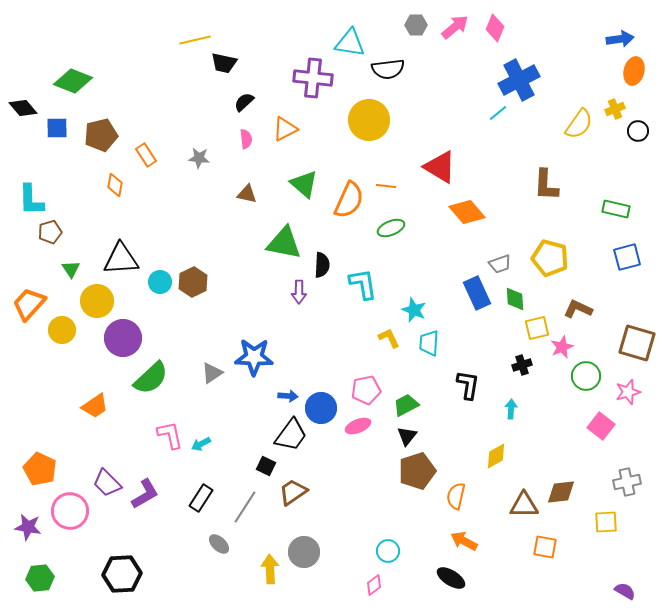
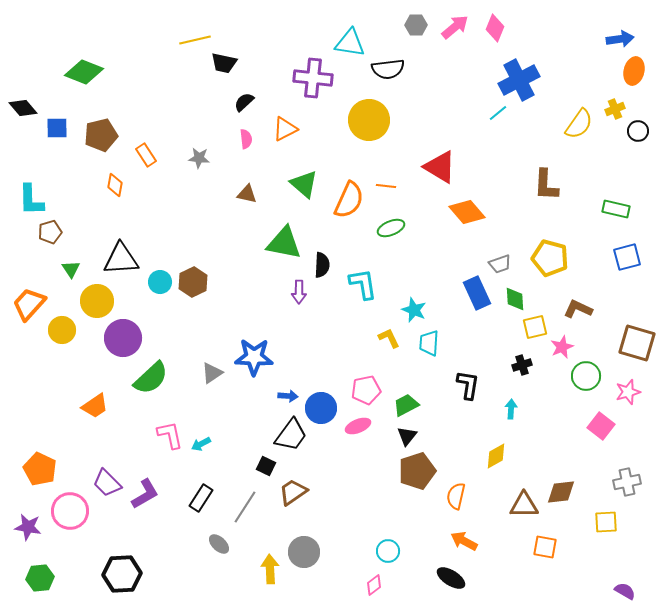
green diamond at (73, 81): moved 11 px right, 9 px up
yellow square at (537, 328): moved 2 px left, 1 px up
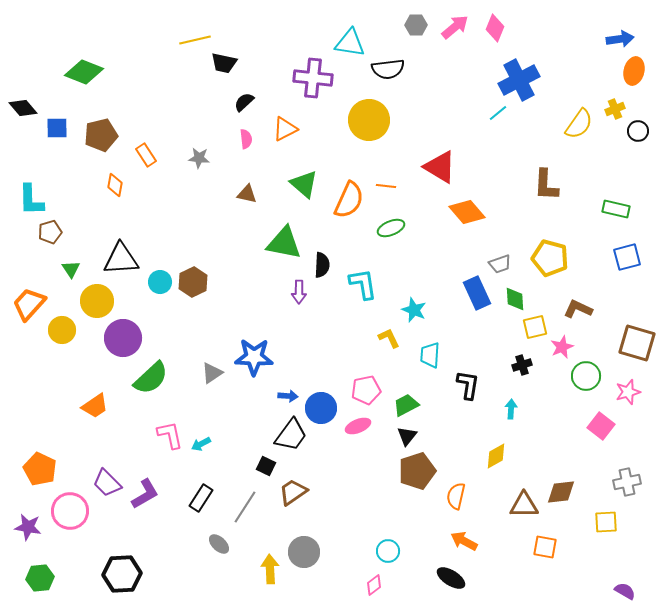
cyan trapezoid at (429, 343): moved 1 px right, 12 px down
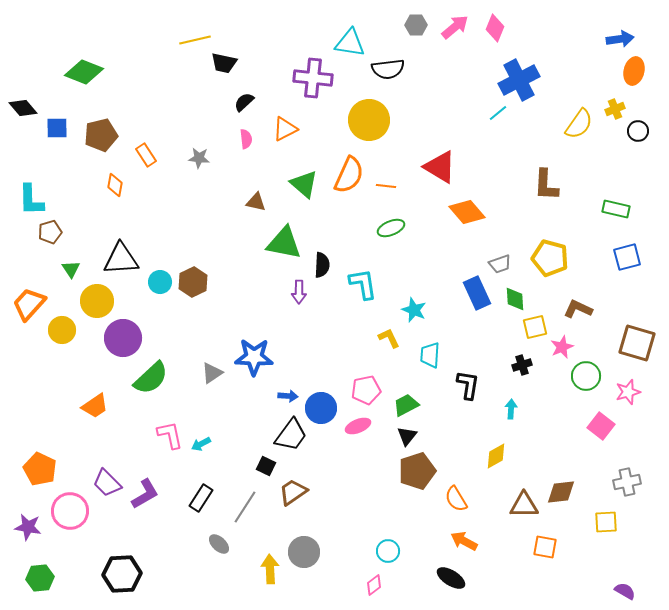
brown triangle at (247, 194): moved 9 px right, 8 px down
orange semicircle at (349, 200): moved 25 px up
orange semicircle at (456, 496): moved 3 px down; rotated 44 degrees counterclockwise
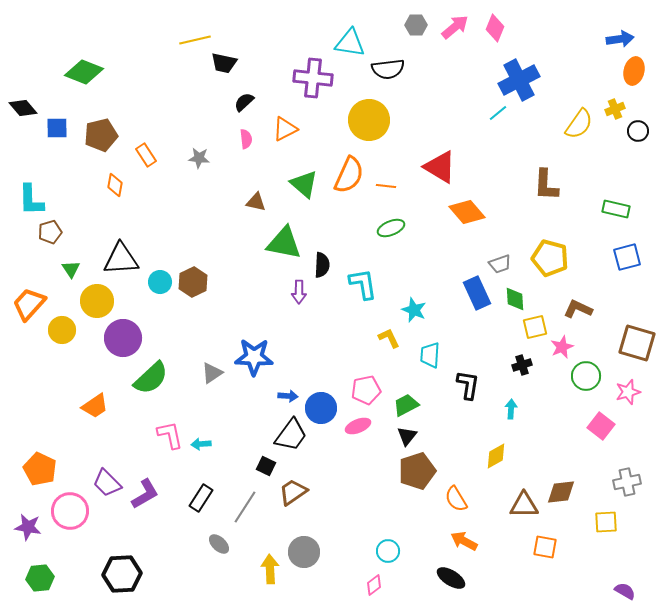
cyan arrow at (201, 444): rotated 24 degrees clockwise
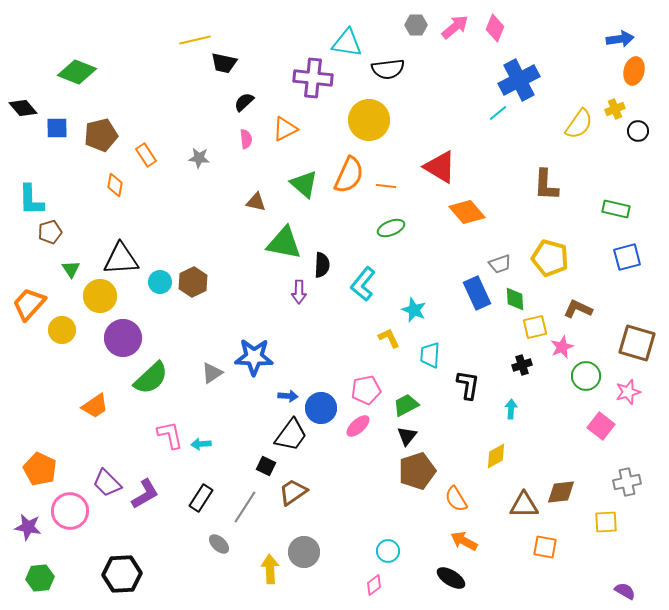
cyan triangle at (350, 43): moved 3 px left
green diamond at (84, 72): moved 7 px left
cyan L-shape at (363, 284): rotated 132 degrees counterclockwise
yellow circle at (97, 301): moved 3 px right, 5 px up
pink ellipse at (358, 426): rotated 20 degrees counterclockwise
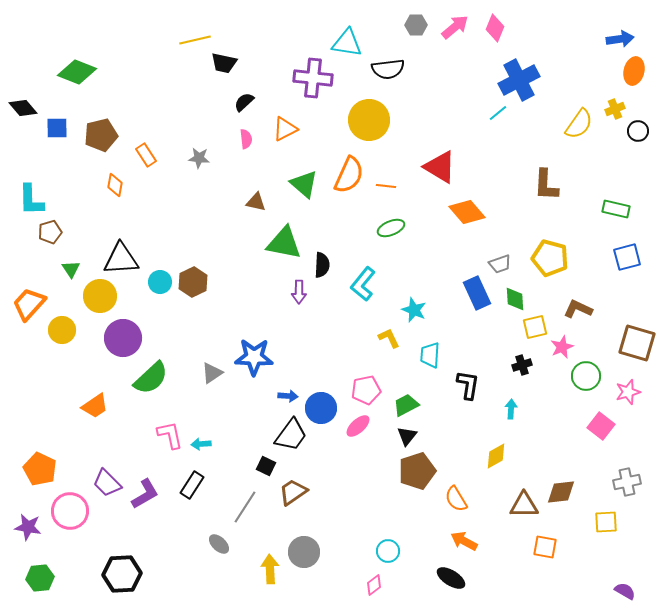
black rectangle at (201, 498): moved 9 px left, 13 px up
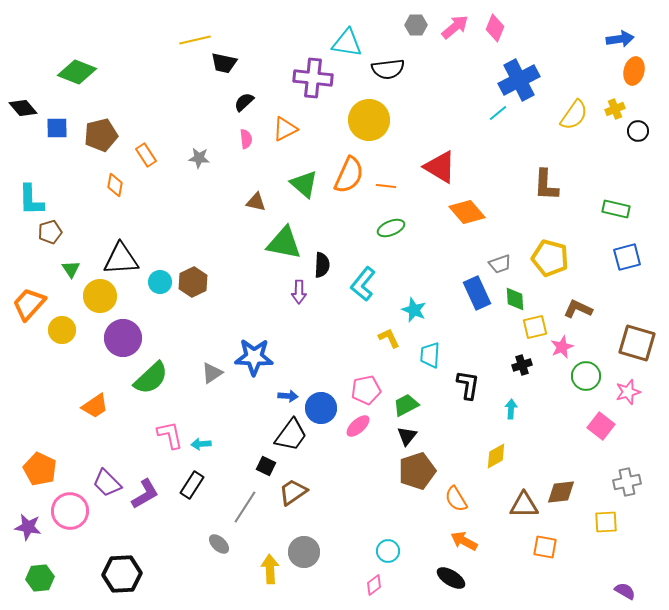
yellow semicircle at (579, 124): moved 5 px left, 9 px up
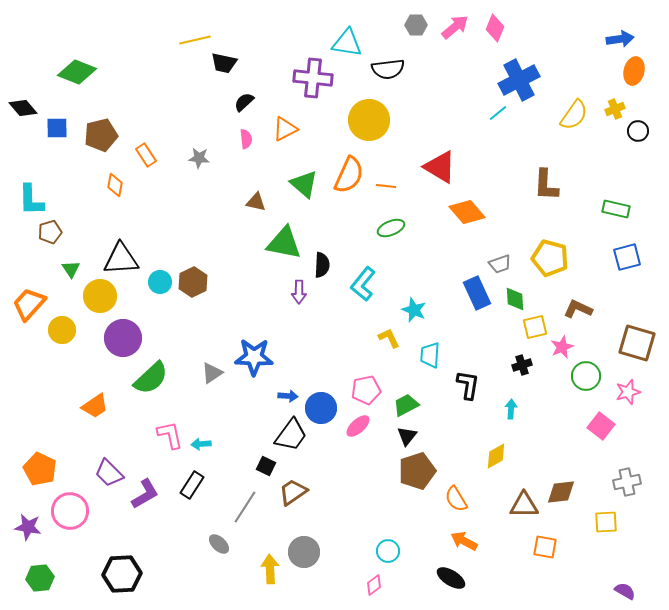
purple trapezoid at (107, 483): moved 2 px right, 10 px up
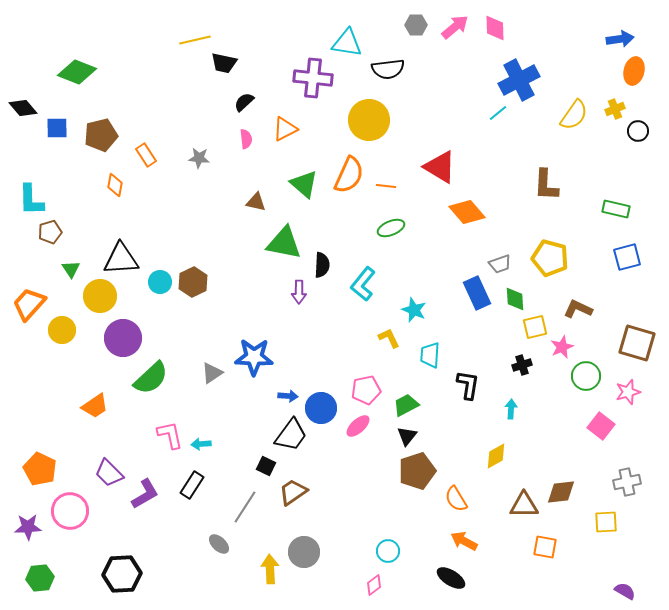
pink diamond at (495, 28): rotated 24 degrees counterclockwise
purple star at (28, 527): rotated 12 degrees counterclockwise
